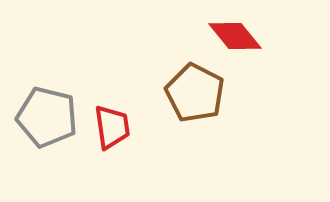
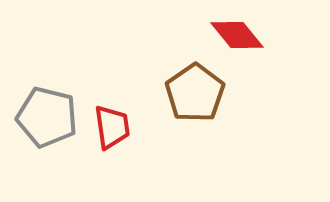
red diamond: moved 2 px right, 1 px up
brown pentagon: rotated 10 degrees clockwise
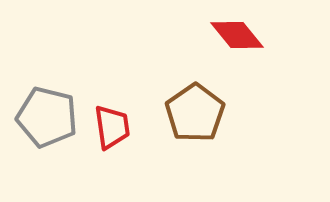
brown pentagon: moved 20 px down
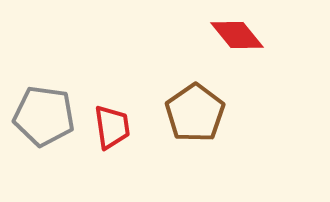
gray pentagon: moved 3 px left, 1 px up; rotated 6 degrees counterclockwise
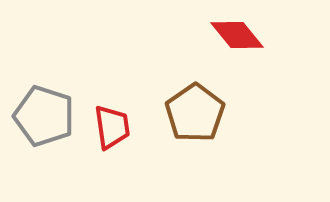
gray pentagon: rotated 10 degrees clockwise
